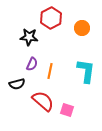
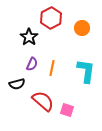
black star: rotated 30 degrees clockwise
orange line: moved 2 px right, 3 px up
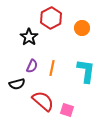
purple semicircle: moved 2 px down
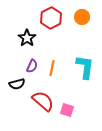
orange circle: moved 11 px up
black star: moved 2 px left, 1 px down
cyan L-shape: moved 1 px left, 4 px up
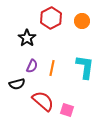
orange circle: moved 4 px down
